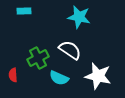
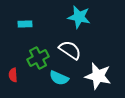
cyan rectangle: moved 1 px right, 13 px down
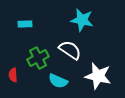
cyan star: moved 3 px right, 3 px down
cyan semicircle: moved 1 px left, 3 px down
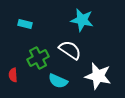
cyan rectangle: rotated 16 degrees clockwise
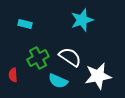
cyan star: rotated 30 degrees counterclockwise
white semicircle: moved 7 px down
white star: rotated 24 degrees counterclockwise
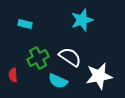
white star: moved 1 px right
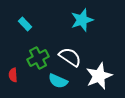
cyan rectangle: rotated 32 degrees clockwise
white star: rotated 12 degrees counterclockwise
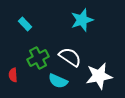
white star: rotated 12 degrees clockwise
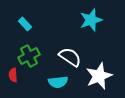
cyan star: moved 9 px right
green cross: moved 9 px left, 2 px up
white star: rotated 12 degrees counterclockwise
cyan semicircle: moved 1 px down; rotated 30 degrees counterclockwise
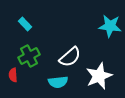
cyan star: moved 19 px right, 6 px down; rotated 25 degrees clockwise
white semicircle: rotated 105 degrees clockwise
